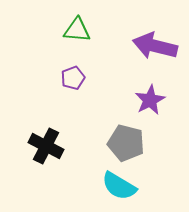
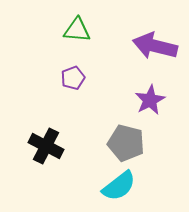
cyan semicircle: rotated 69 degrees counterclockwise
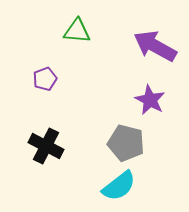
green triangle: moved 1 px down
purple arrow: rotated 15 degrees clockwise
purple pentagon: moved 28 px left, 1 px down
purple star: rotated 16 degrees counterclockwise
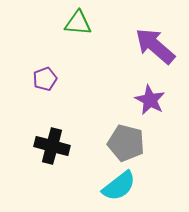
green triangle: moved 1 px right, 8 px up
purple arrow: rotated 12 degrees clockwise
black cross: moved 6 px right; rotated 12 degrees counterclockwise
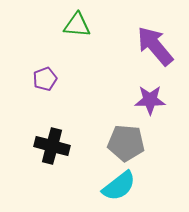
green triangle: moved 1 px left, 2 px down
purple arrow: rotated 9 degrees clockwise
purple star: rotated 28 degrees counterclockwise
gray pentagon: rotated 9 degrees counterclockwise
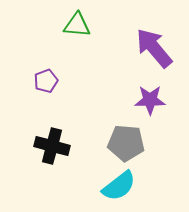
purple arrow: moved 1 px left, 2 px down
purple pentagon: moved 1 px right, 2 px down
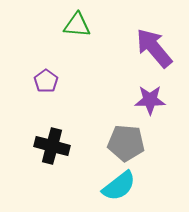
purple pentagon: rotated 15 degrees counterclockwise
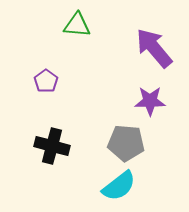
purple star: moved 1 px down
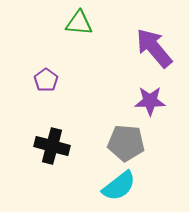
green triangle: moved 2 px right, 2 px up
purple pentagon: moved 1 px up
